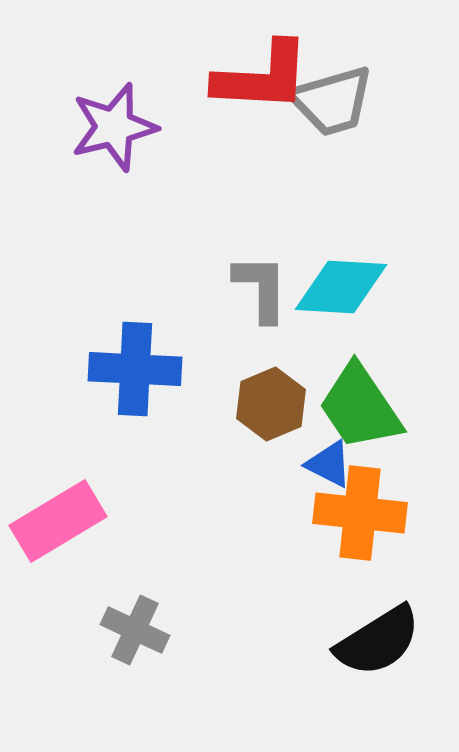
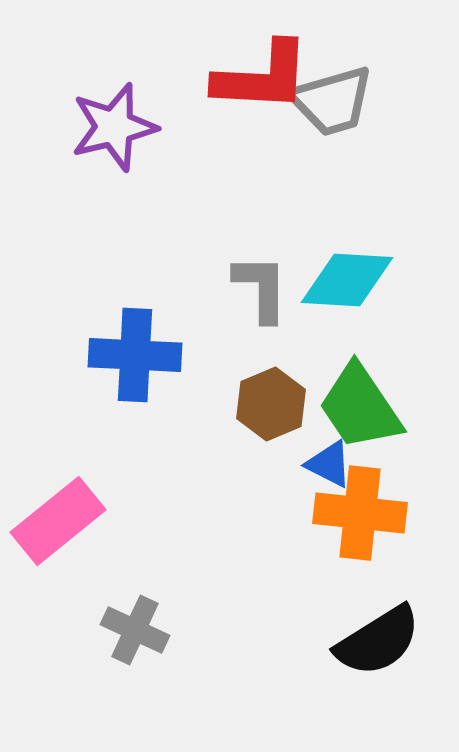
cyan diamond: moved 6 px right, 7 px up
blue cross: moved 14 px up
pink rectangle: rotated 8 degrees counterclockwise
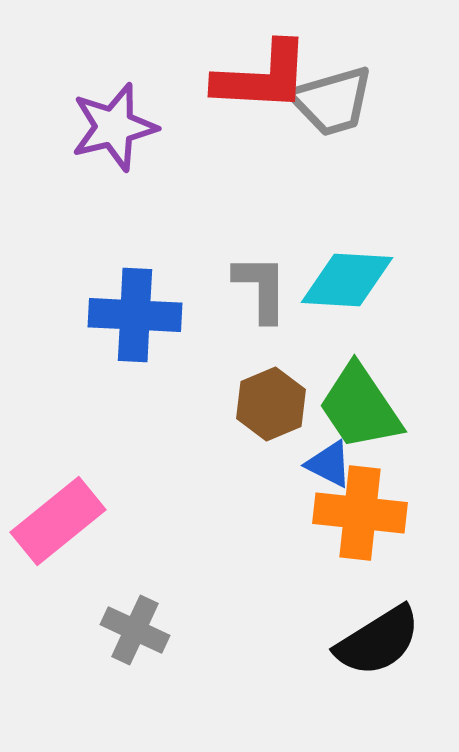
blue cross: moved 40 px up
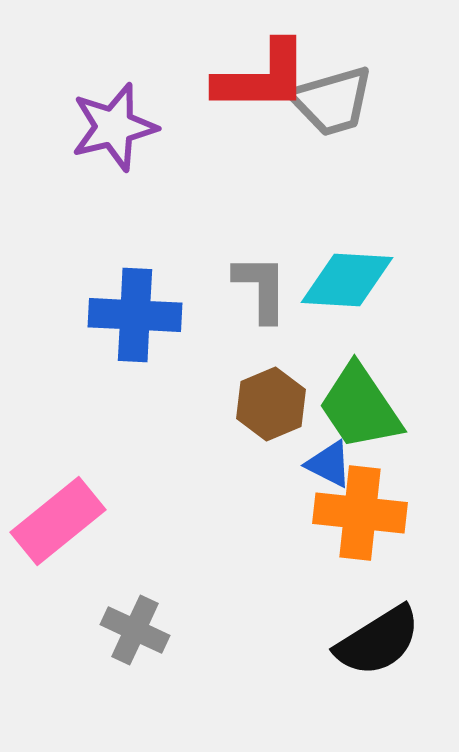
red L-shape: rotated 3 degrees counterclockwise
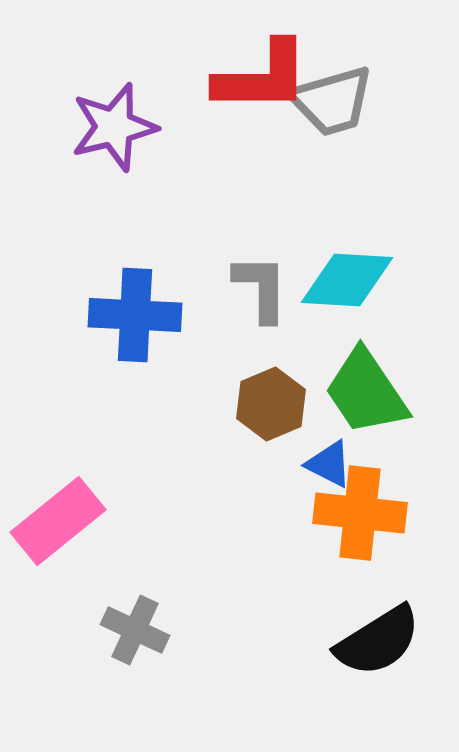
green trapezoid: moved 6 px right, 15 px up
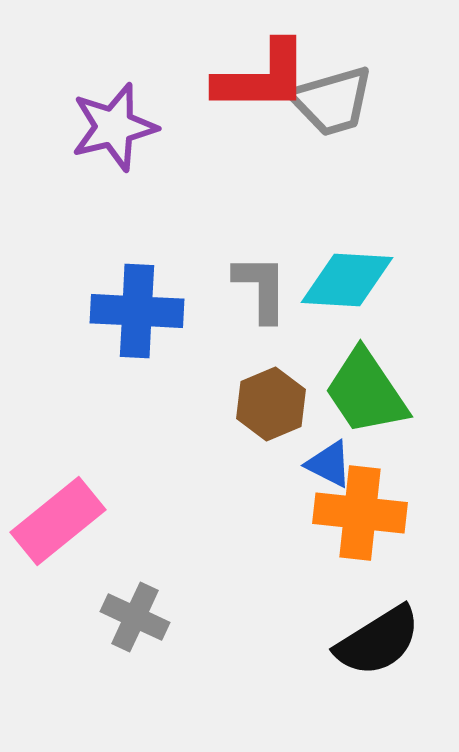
blue cross: moved 2 px right, 4 px up
gray cross: moved 13 px up
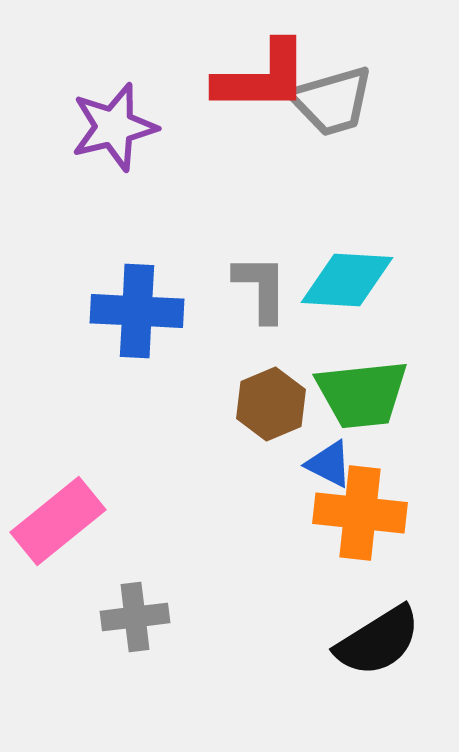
green trapezoid: moved 4 px left, 2 px down; rotated 62 degrees counterclockwise
gray cross: rotated 32 degrees counterclockwise
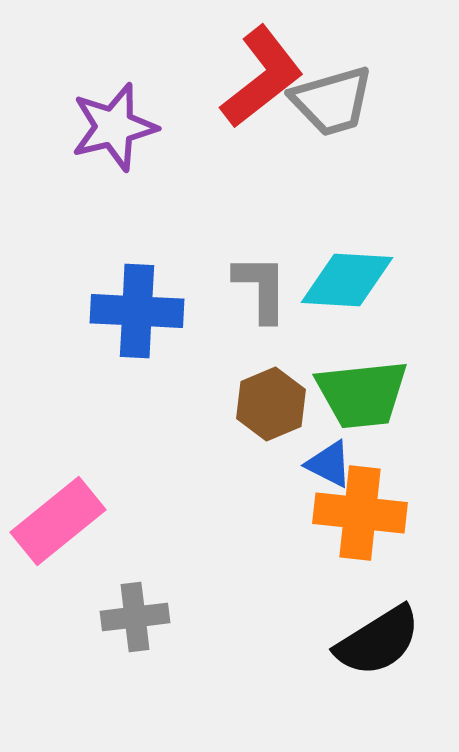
red L-shape: rotated 38 degrees counterclockwise
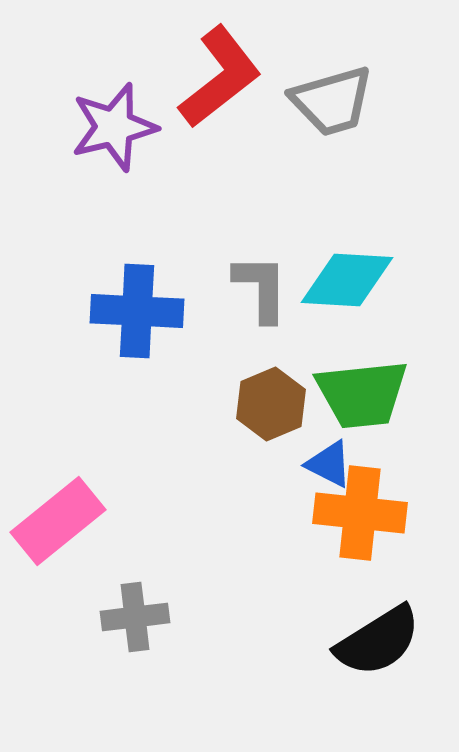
red L-shape: moved 42 px left
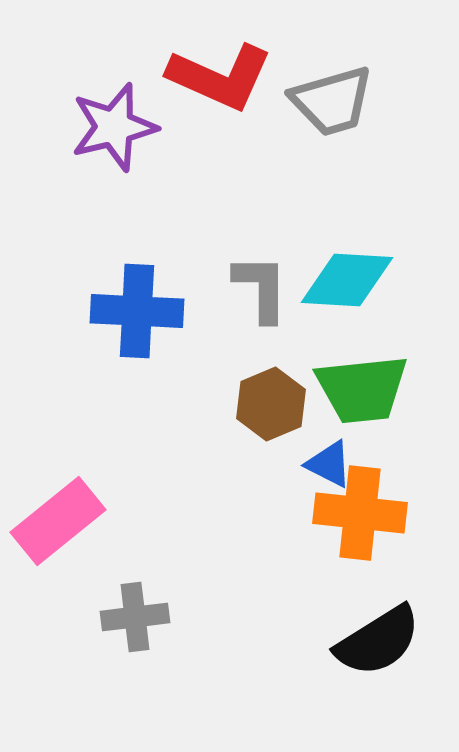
red L-shape: rotated 62 degrees clockwise
green trapezoid: moved 5 px up
